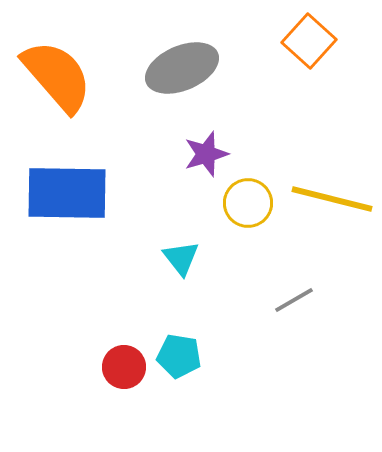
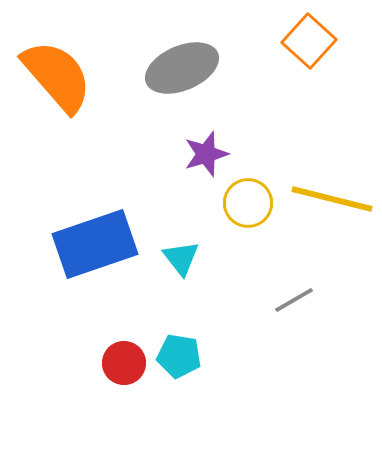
blue rectangle: moved 28 px right, 51 px down; rotated 20 degrees counterclockwise
red circle: moved 4 px up
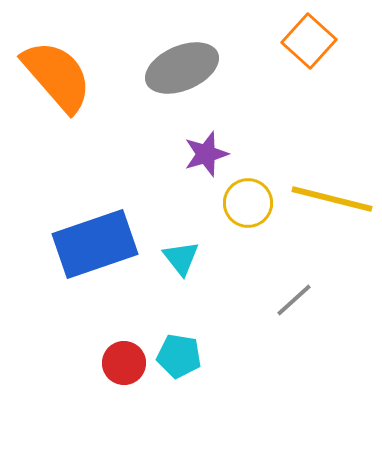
gray line: rotated 12 degrees counterclockwise
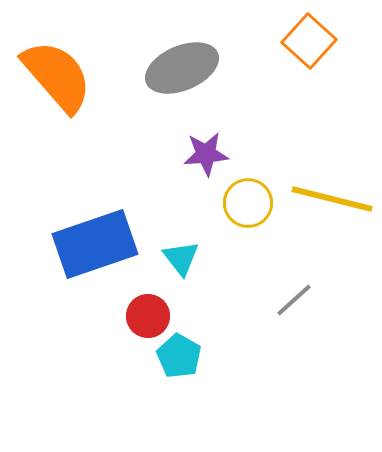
purple star: rotated 12 degrees clockwise
cyan pentagon: rotated 21 degrees clockwise
red circle: moved 24 px right, 47 px up
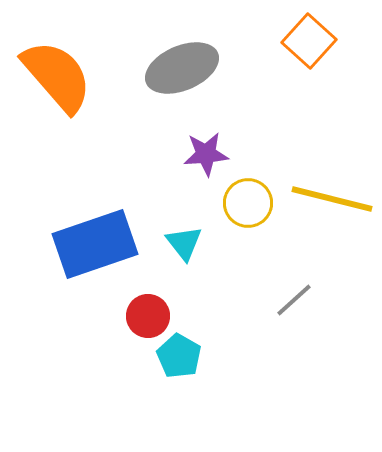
cyan triangle: moved 3 px right, 15 px up
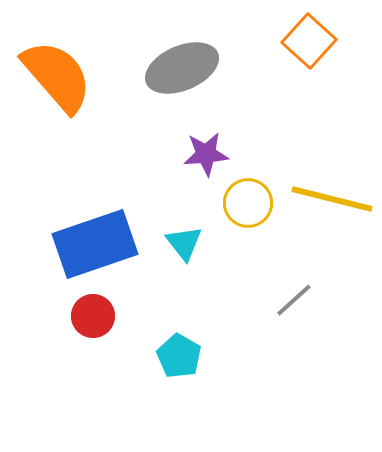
red circle: moved 55 px left
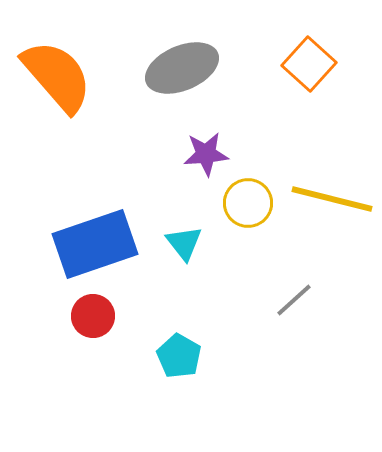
orange square: moved 23 px down
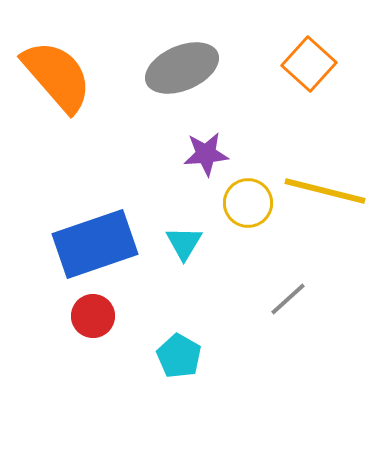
yellow line: moved 7 px left, 8 px up
cyan triangle: rotated 9 degrees clockwise
gray line: moved 6 px left, 1 px up
